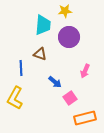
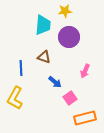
brown triangle: moved 4 px right, 3 px down
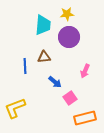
yellow star: moved 2 px right, 3 px down
brown triangle: rotated 24 degrees counterclockwise
blue line: moved 4 px right, 2 px up
yellow L-shape: moved 10 px down; rotated 40 degrees clockwise
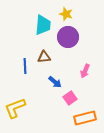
yellow star: moved 1 px left; rotated 24 degrees clockwise
purple circle: moved 1 px left
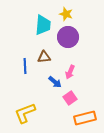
pink arrow: moved 15 px left, 1 px down
yellow L-shape: moved 10 px right, 5 px down
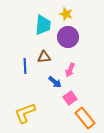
pink arrow: moved 2 px up
orange rectangle: rotated 65 degrees clockwise
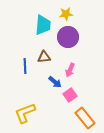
yellow star: rotated 24 degrees counterclockwise
pink square: moved 3 px up
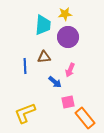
yellow star: moved 1 px left
pink square: moved 2 px left, 7 px down; rotated 24 degrees clockwise
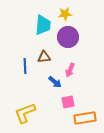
orange rectangle: rotated 60 degrees counterclockwise
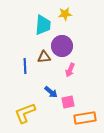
purple circle: moved 6 px left, 9 px down
blue arrow: moved 4 px left, 10 px down
